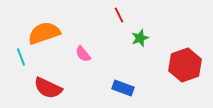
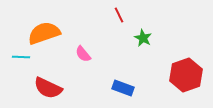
green star: moved 3 px right; rotated 24 degrees counterclockwise
cyan line: rotated 66 degrees counterclockwise
red hexagon: moved 1 px right, 10 px down
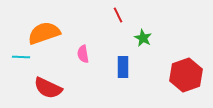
red line: moved 1 px left
pink semicircle: rotated 30 degrees clockwise
blue rectangle: moved 21 px up; rotated 70 degrees clockwise
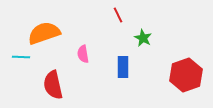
red semicircle: moved 5 px right, 3 px up; rotated 52 degrees clockwise
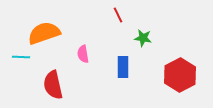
green star: rotated 18 degrees counterclockwise
red hexagon: moved 6 px left; rotated 8 degrees counterclockwise
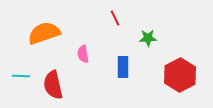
red line: moved 3 px left, 3 px down
green star: moved 5 px right; rotated 12 degrees counterclockwise
cyan line: moved 19 px down
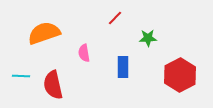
red line: rotated 70 degrees clockwise
pink semicircle: moved 1 px right, 1 px up
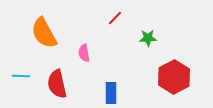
orange semicircle: rotated 100 degrees counterclockwise
blue rectangle: moved 12 px left, 26 px down
red hexagon: moved 6 px left, 2 px down
red semicircle: moved 4 px right, 1 px up
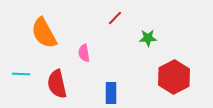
cyan line: moved 2 px up
